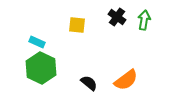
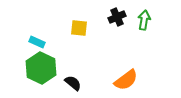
black cross: rotated 30 degrees clockwise
yellow square: moved 2 px right, 3 px down
black semicircle: moved 16 px left
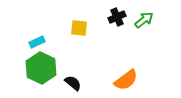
green arrow: rotated 42 degrees clockwise
cyan rectangle: rotated 49 degrees counterclockwise
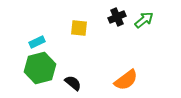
green hexagon: moved 1 px left; rotated 20 degrees clockwise
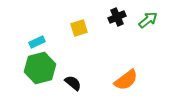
green arrow: moved 4 px right
yellow square: rotated 24 degrees counterclockwise
